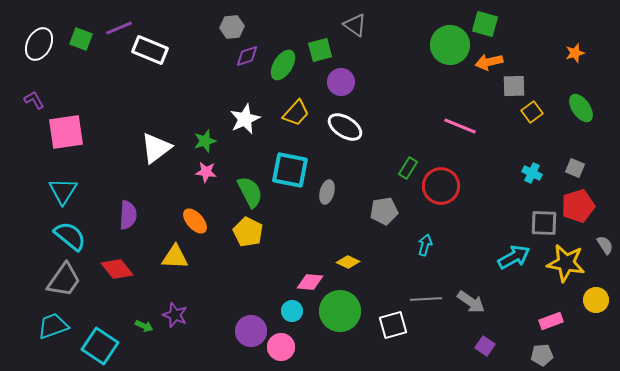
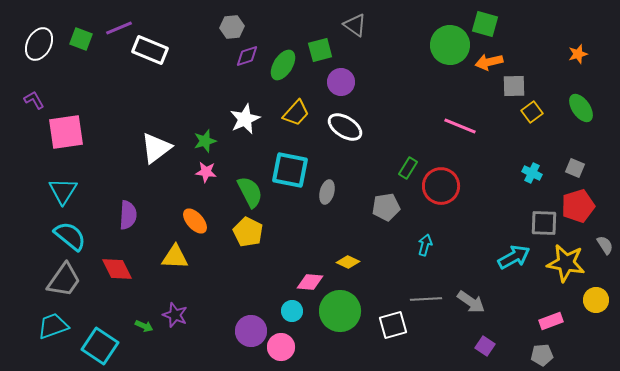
orange star at (575, 53): moved 3 px right, 1 px down
gray pentagon at (384, 211): moved 2 px right, 4 px up
red diamond at (117, 269): rotated 12 degrees clockwise
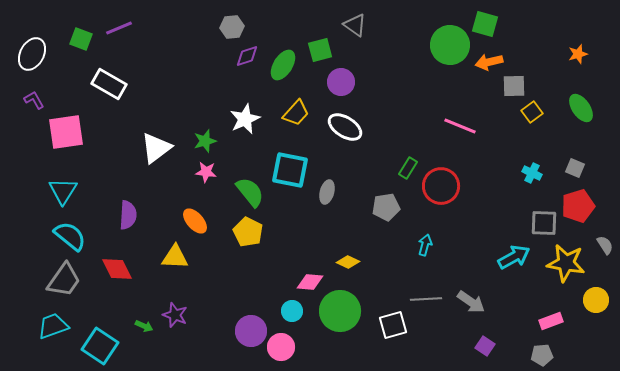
white ellipse at (39, 44): moved 7 px left, 10 px down
white rectangle at (150, 50): moved 41 px left, 34 px down; rotated 8 degrees clockwise
green semicircle at (250, 192): rotated 12 degrees counterclockwise
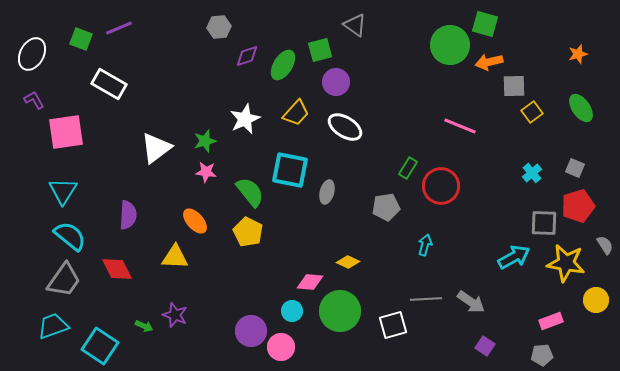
gray hexagon at (232, 27): moved 13 px left
purple circle at (341, 82): moved 5 px left
cyan cross at (532, 173): rotated 24 degrees clockwise
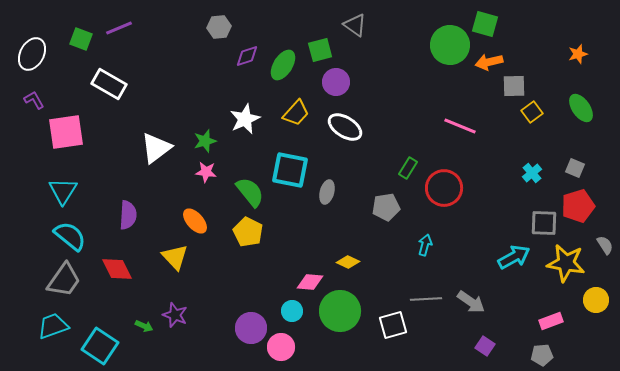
red circle at (441, 186): moved 3 px right, 2 px down
yellow triangle at (175, 257): rotated 44 degrees clockwise
purple circle at (251, 331): moved 3 px up
